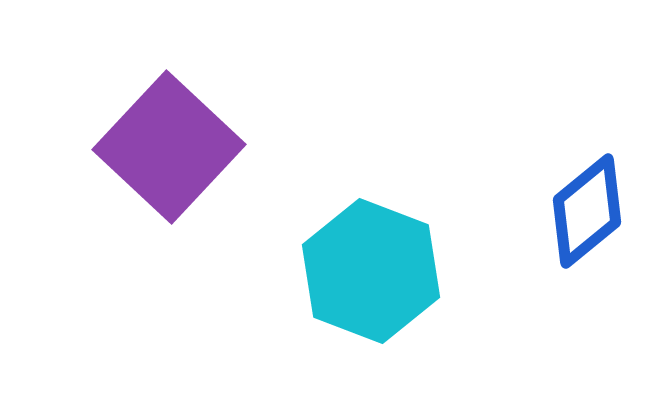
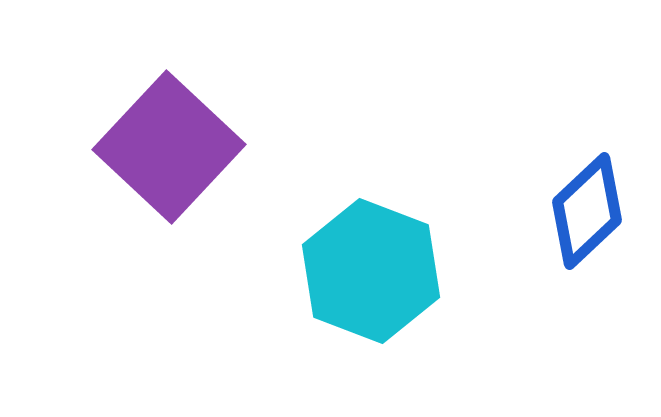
blue diamond: rotated 4 degrees counterclockwise
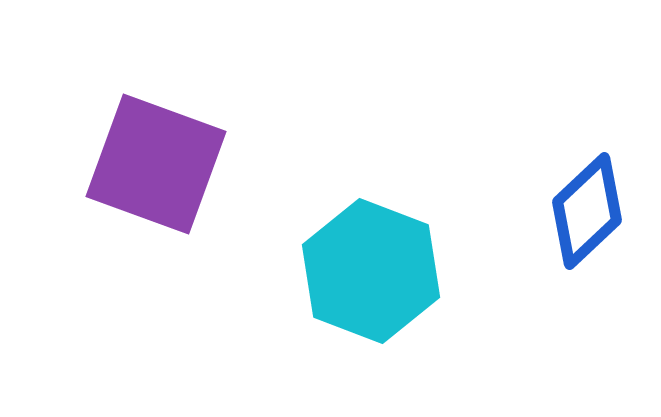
purple square: moved 13 px left, 17 px down; rotated 23 degrees counterclockwise
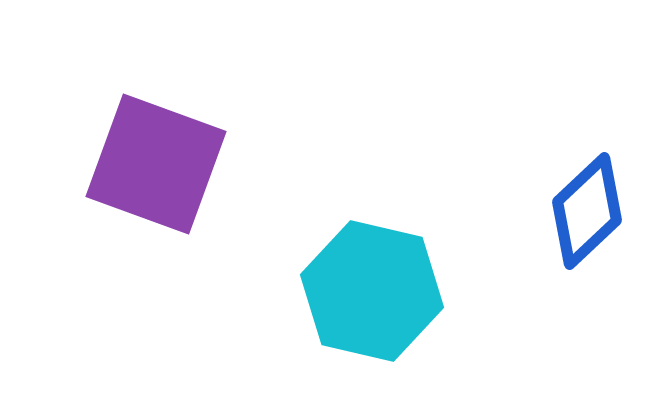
cyan hexagon: moved 1 px right, 20 px down; rotated 8 degrees counterclockwise
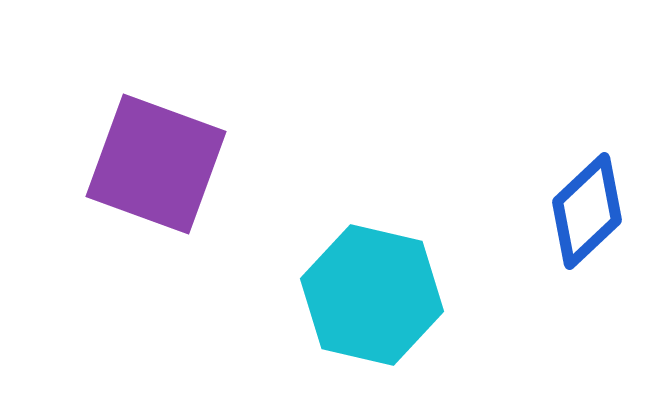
cyan hexagon: moved 4 px down
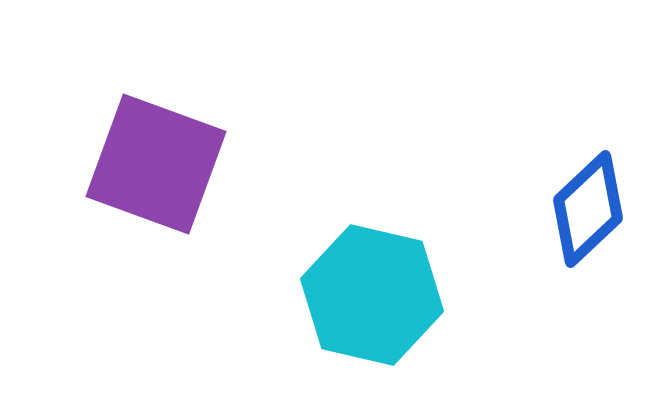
blue diamond: moved 1 px right, 2 px up
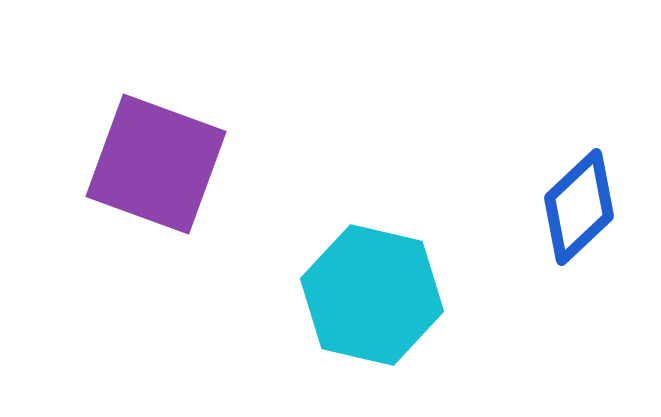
blue diamond: moved 9 px left, 2 px up
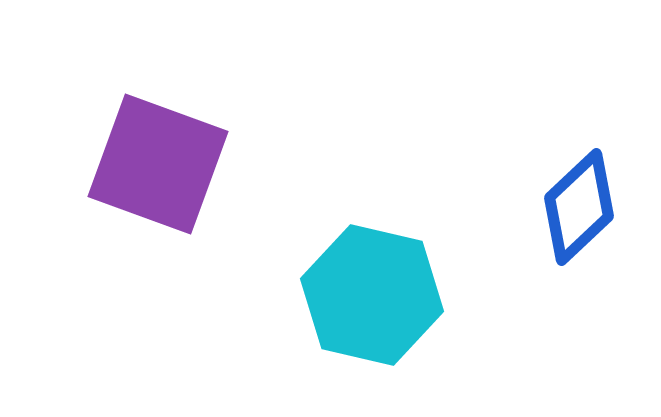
purple square: moved 2 px right
